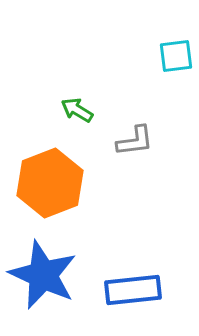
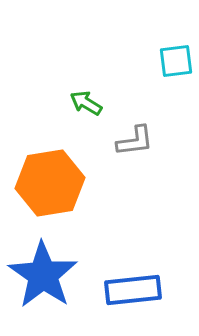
cyan square: moved 5 px down
green arrow: moved 9 px right, 7 px up
orange hexagon: rotated 12 degrees clockwise
blue star: rotated 10 degrees clockwise
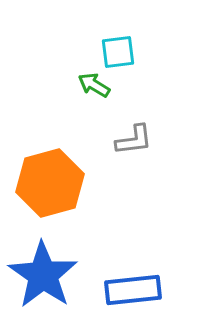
cyan square: moved 58 px left, 9 px up
green arrow: moved 8 px right, 18 px up
gray L-shape: moved 1 px left, 1 px up
orange hexagon: rotated 6 degrees counterclockwise
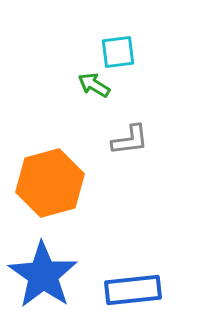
gray L-shape: moved 4 px left
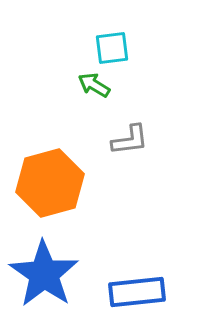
cyan square: moved 6 px left, 4 px up
blue star: moved 1 px right, 1 px up
blue rectangle: moved 4 px right, 2 px down
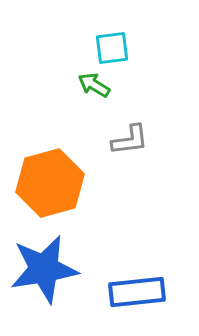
blue star: moved 5 px up; rotated 28 degrees clockwise
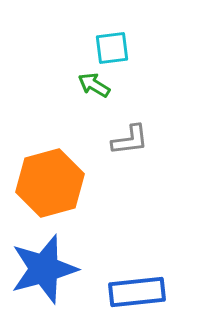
blue star: rotated 6 degrees counterclockwise
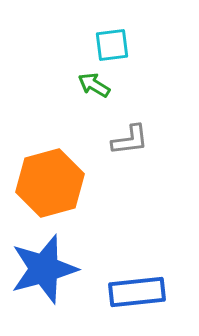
cyan square: moved 3 px up
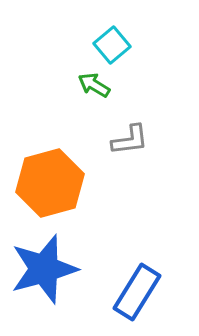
cyan square: rotated 33 degrees counterclockwise
blue rectangle: rotated 52 degrees counterclockwise
